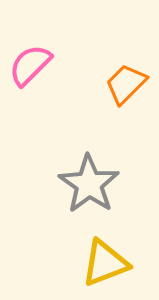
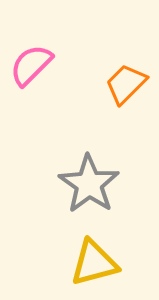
pink semicircle: moved 1 px right
yellow triangle: moved 11 px left; rotated 6 degrees clockwise
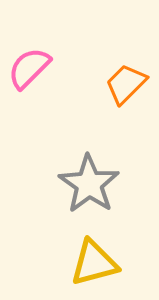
pink semicircle: moved 2 px left, 3 px down
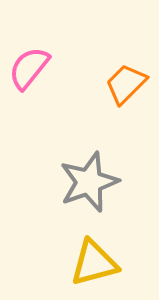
pink semicircle: rotated 6 degrees counterclockwise
gray star: moved 2 px up; rotated 18 degrees clockwise
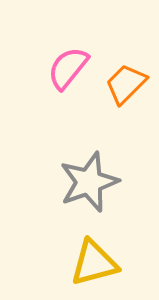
pink semicircle: moved 39 px right
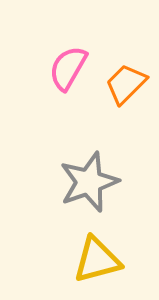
pink semicircle: rotated 9 degrees counterclockwise
yellow triangle: moved 3 px right, 3 px up
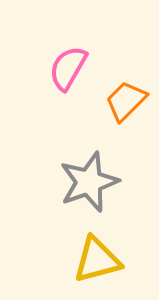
orange trapezoid: moved 17 px down
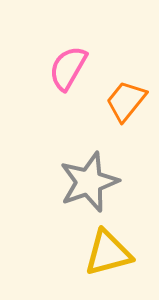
orange trapezoid: rotated 6 degrees counterclockwise
yellow triangle: moved 11 px right, 7 px up
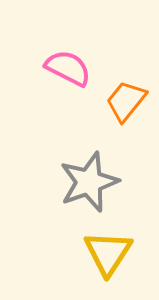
pink semicircle: rotated 87 degrees clockwise
yellow triangle: rotated 42 degrees counterclockwise
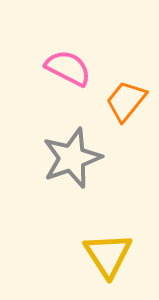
gray star: moved 17 px left, 24 px up
yellow triangle: moved 2 px down; rotated 6 degrees counterclockwise
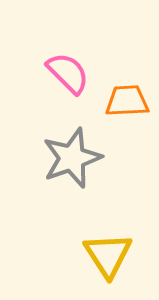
pink semicircle: moved 5 px down; rotated 18 degrees clockwise
orange trapezoid: moved 1 px right; rotated 48 degrees clockwise
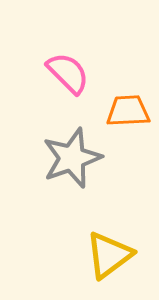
orange trapezoid: moved 1 px right, 10 px down
yellow triangle: moved 1 px right; rotated 26 degrees clockwise
